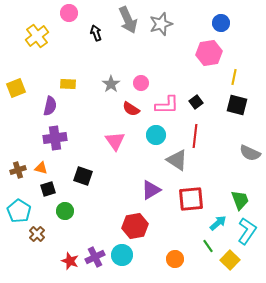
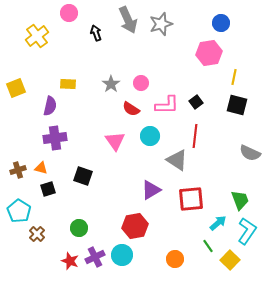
cyan circle at (156, 135): moved 6 px left, 1 px down
green circle at (65, 211): moved 14 px right, 17 px down
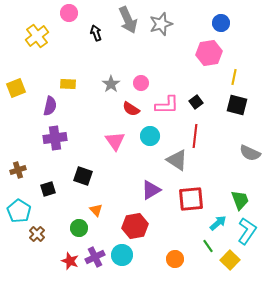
orange triangle at (41, 168): moved 55 px right, 42 px down; rotated 32 degrees clockwise
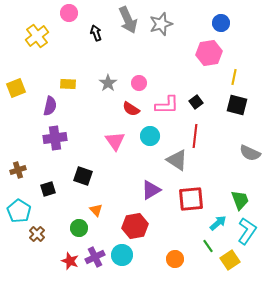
pink circle at (141, 83): moved 2 px left
gray star at (111, 84): moved 3 px left, 1 px up
yellow square at (230, 260): rotated 12 degrees clockwise
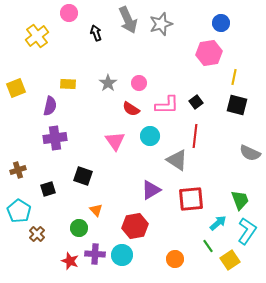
purple cross at (95, 257): moved 3 px up; rotated 30 degrees clockwise
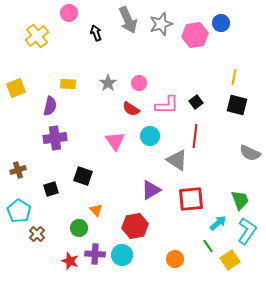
pink hexagon at (209, 53): moved 14 px left, 18 px up
black square at (48, 189): moved 3 px right
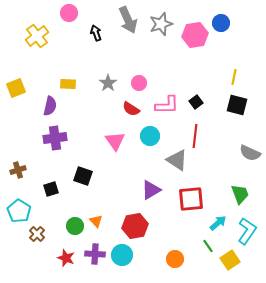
green trapezoid at (240, 200): moved 6 px up
orange triangle at (96, 210): moved 11 px down
green circle at (79, 228): moved 4 px left, 2 px up
red star at (70, 261): moved 4 px left, 3 px up
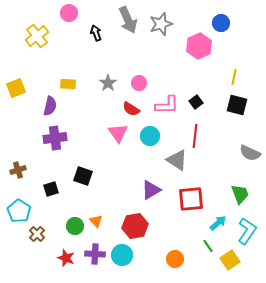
pink hexagon at (195, 35): moved 4 px right, 11 px down; rotated 15 degrees counterclockwise
pink triangle at (115, 141): moved 3 px right, 8 px up
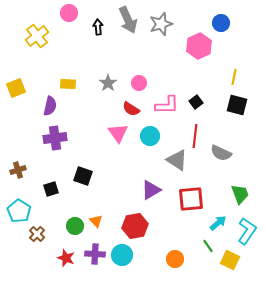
black arrow at (96, 33): moved 2 px right, 6 px up; rotated 14 degrees clockwise
gray semicircle at (250, 153): moved 29 px left
yellow square at (230, 260): rotated 30 degrees counterclockwise
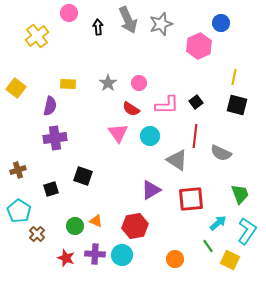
yellow square at (16, 88): rotated 30 degrees counterclockwise
orange triangle at (96, 221): rotated 24 degrees counterclockwise
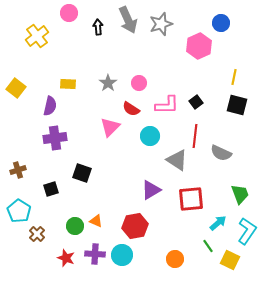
pink triangle at (118, 133): moved 8 px left, 6 px up; rotated 20 degrees clockwise
black square at (83, 176): moved 1 px left, 3 px up
